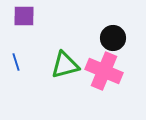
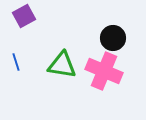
purple square: rotated 30 degrees counterclockwise
green triangle: moved 3 px left; rotated 24 degrees clockwise
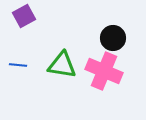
blue line: moved 2 px right, 3 px down; rotated 66 degrees counterclockwise
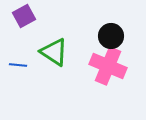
black circle: moved 2 px left, 2 px up
green triangle: moved 8 px left, 13 px up; rotated 24 degrees clockwise
pink cross: moved 4 px right, 5 px up
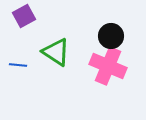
green triangle: moved 2 px right
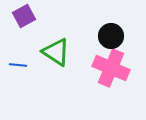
pink cross: moved 3 px right, 2 px down
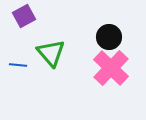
black circle: moved 2 px left, 1 px down
green triangle: moved 5 px left, 1 px down; rotated 16 degrees clockwise
pink cross: rotated 21 degrees clockwise
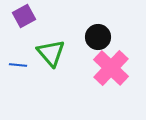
black circle: moved 11 px left
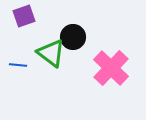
purple square: rotated 10 degrees clockwise
black circle: moved 25 px left
green triangle: rotated 12 degrees counterclockwise
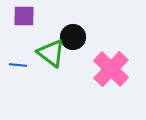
purple square: rotated 20 degrees clockwise
pink cross: moved 1 px down
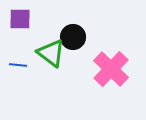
purple square: moved 4 px left, 3 px down
